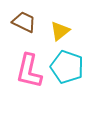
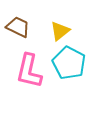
brown trapezoid: moved 6 px left, 5 px down
cyan pentagon: moved 2 px right, 4 px up; rotated 8 degrees clockwise
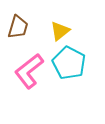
brown trapezoid: rotated 80 degrees clockwise
pink L-shape: rotated 39 degrees clockwise
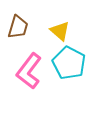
yellow triangle: rotated 40 degrees counterclockwise
pink L-shape: rotated 15 degrees counterclockwise
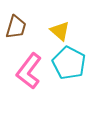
brown trapezoid: moved 2 px left
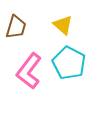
yellow triangle: moved 3 px right, 6 px up
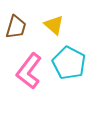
yellow triangle: moved 9 px left
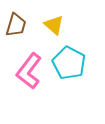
brown trapezoid: moved 2 px up
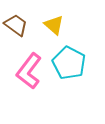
brown trapezoid: rotated 70 degrees counterclockwise
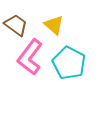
pink L-shape: moved 1 px right, 14 px up
